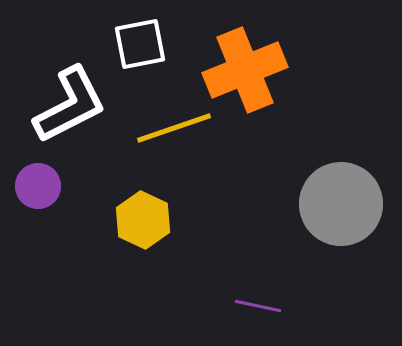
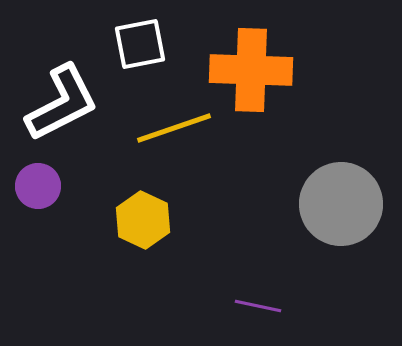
orange cross: moved 6 px right; rotated 24 degrees clockwise
white L-shape: moved 8 px left, 2 px up
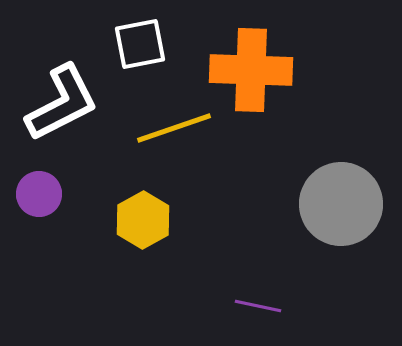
purple circle: moved 1 px right, 8 px down
yellow hexagon: rotated 6 degrees clockwise
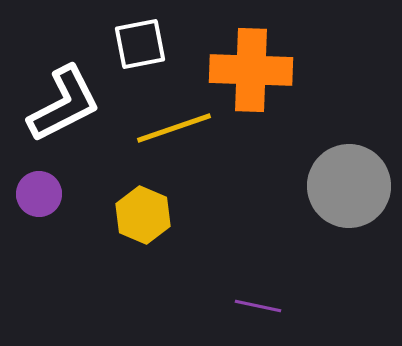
white L-shape: moved 2 px right, 1 px down
gray circle: moved 8 px right, 18 px up
yellow hexagon: moved 5 px up; rotated 8 degrees counterclockwise
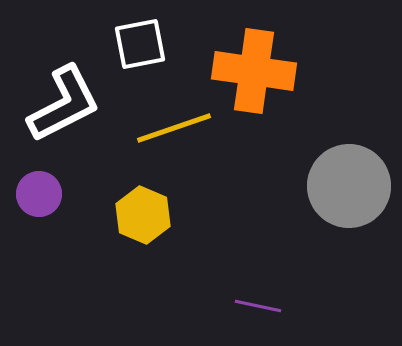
orange cross: moved 3 px right, 1 px down; rotated 6 degrees clockwise
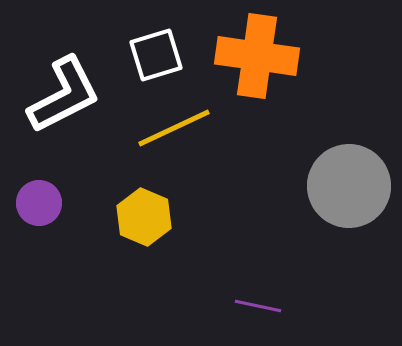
white square: moved 16 px right, 11 px down; rotated 6 degrees counterclockwise
orange cross: moved 3 px right, 15 px up
white L-shape: moved 9 px up
yellow line: rotated 6 degrees counterclockwise
purple circle: moved 9 px down
yellow hexagon: moved 1 px right, 2 px down
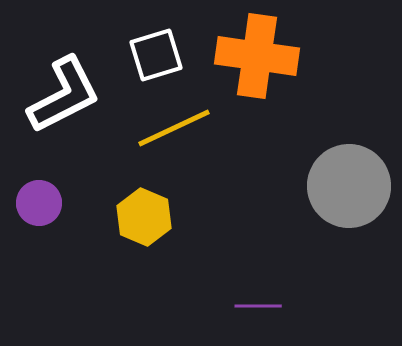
purple line: rotated 12 degrees counterclockwise
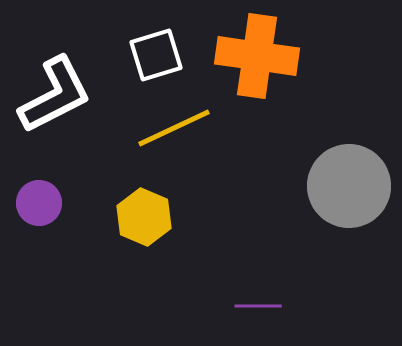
white L-shape: moved 9 px left
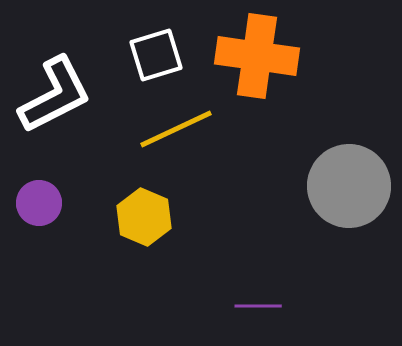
yellow line: moved 2 px right, 1 px down
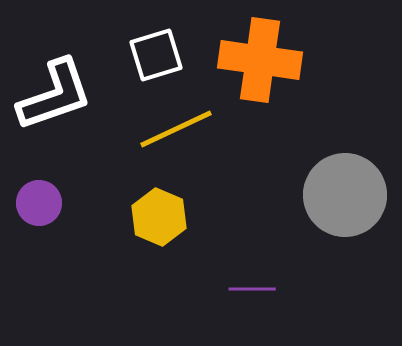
orange cross: moved 3 px right, 4 px down
white L-shape: rotated 8 degrees clockwise
gray circle: moved 4 px left, 9 px down
yellow hexagon: moved 15 px right
purple line: moved 6 px left, 17 px up
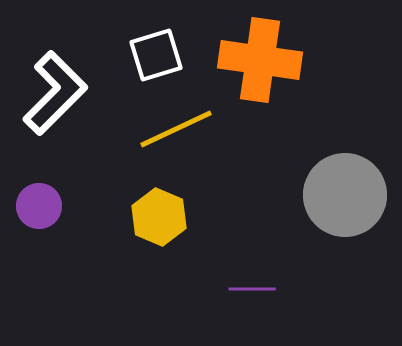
white L-shape: moved 2 px up; rotated 26 degrees counterclockwise
purple circle: moved 3 px down
